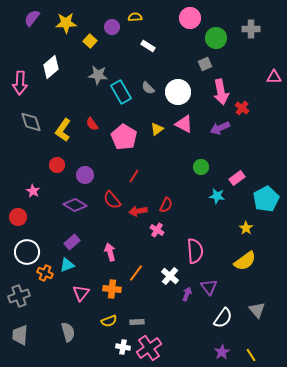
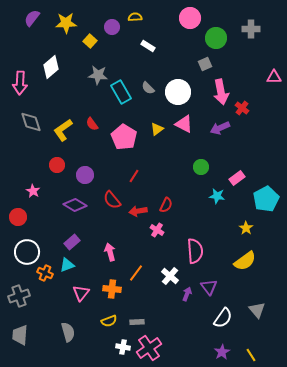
yellow L-shape at (63, 130): rotated 20 degrees clockwise
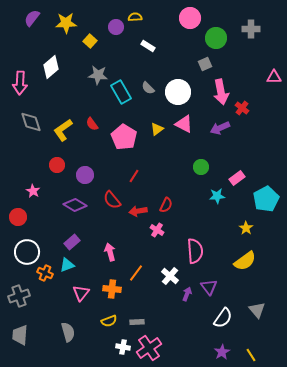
purple circle at (112, 27): moved 4 px right
cyan star at (217, 196): rotated 14 degrees counterclockwise
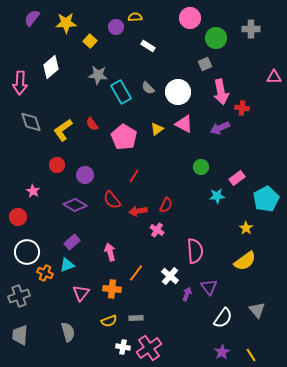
red cross at (242, 108): rotated 32 degrees counterclockwise
gray rectangle at (137, 322): moved 1 px left, 4 px up
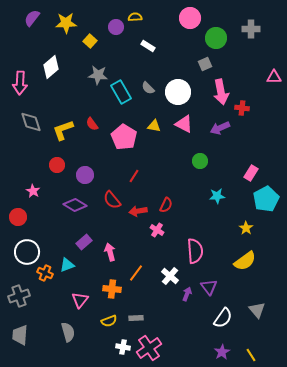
yellow triangle at (157, 129): moved 3 px left, 3 px up; rotated 48 degrees clockwise
yellow L-shape at (63, 130): rotated 15 degrees clockwise
green circle at (201, 167): moved 1 px left, 6 px up
pink rectangle at (237, 178): moved 14 px right, 5 px up; rotated 21 degrees counterclockwise
purple rectangle at (72, 242): moved 12 px right
pink triangle at (81, 293): moved 1 px left, 7 px down
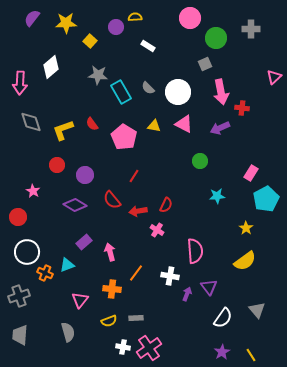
pink triangle at (274, 77): rotated 42 degrees counterclockwise
white cross at (170, 276): rotated 30 degrees counterclockwise
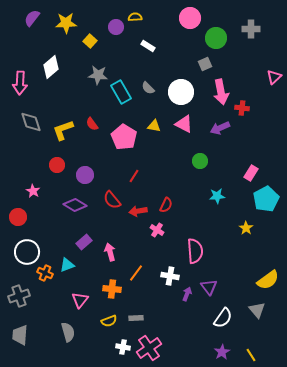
white circle at (178, 92): moved 3 px right
yellow semicircle at (245, 261): moved 23 px right, 19 px down
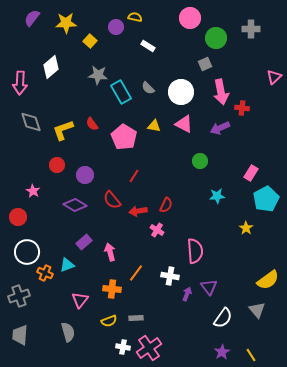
yellow semicircle at (135, 17): rotated 16 degrees clockwise
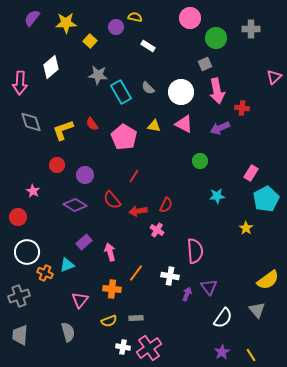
pink arrow at (221, 92): moved 4 px left, 1 px up
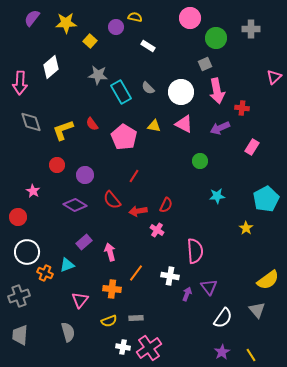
pink rectangle at (251, 173): moved 1 px right, 26 px up
